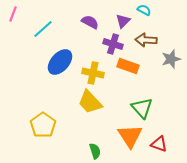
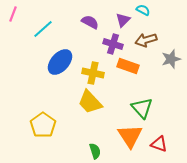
cyan semicircle: moved 1 px left
purple triangle: moved 1 px up
brown arrow: rotated 20 degrees counterclockwise
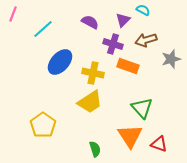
yellow trapezoid: rotated 80 degrees counterclockwise
green semicircle: moved 2 px up
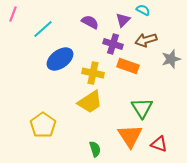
blue ellipse: moved 3 px up; rotated 12 degrees clockwise
green triangle: rotated 10 degrees clockwise
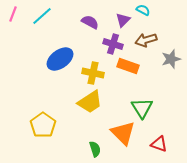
cyan line: moved 1 px left, 13 px up
orange triangle: moved 7 px left, 3 px up; rotated 12 degrees counterclockwise
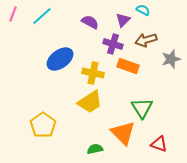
green semicircle: rotated 84 degrees counterclockwise
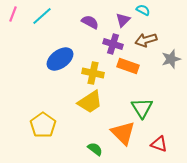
green semicircle: rotated 49 degrees clockwise
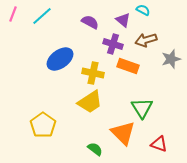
purple triangle: rotated 35 degrees counterclockwise
